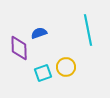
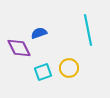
purple diamond: rotated 25 degrees counterclockwise
yellow circle: moved 3 px right, 1 px down
cyan square: moved 1 px up
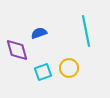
cyan line: moved 2 px left, 1 px down
purple diamond: moved 2 px left, 2 px down; rotated 10 degrees clockwise
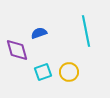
yellow circle: moved 4 px down
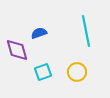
yellow circle: moved 8 px right
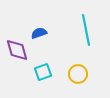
cyan line: moved 1 px up
yellow circle: moved 1 px right, 2 px down
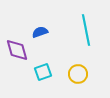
blue semicircle: moved 1 px right, 1 px up
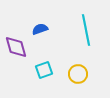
blue semicircle: moved 3 px up
purple diamond: moved 1 px left, 3 px up
cyan square: moved 1 px right, 2 px up
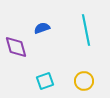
blue semicircle: moved 2 px right, 1 px up
cyan square: moved 1 px right, 11 px down
yellow circle: moved 6 px right, 7 px down
